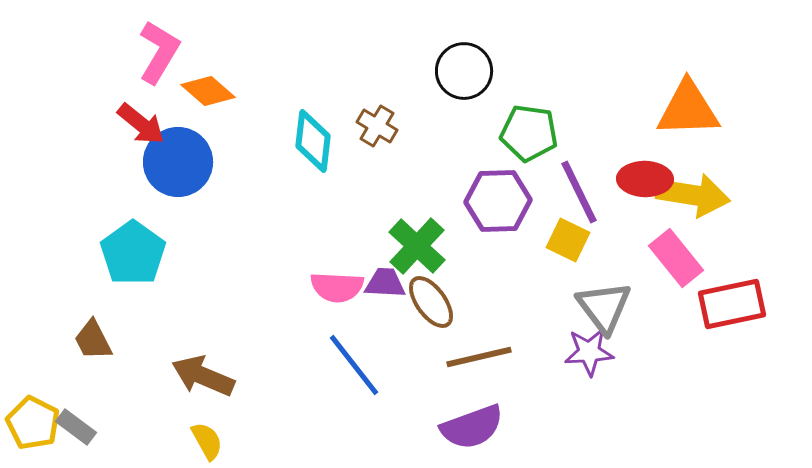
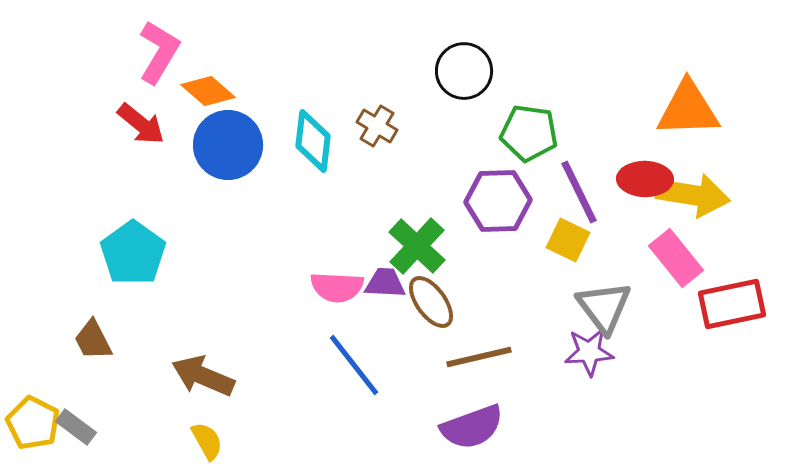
blue circle: moved 50 px right, 17 px up
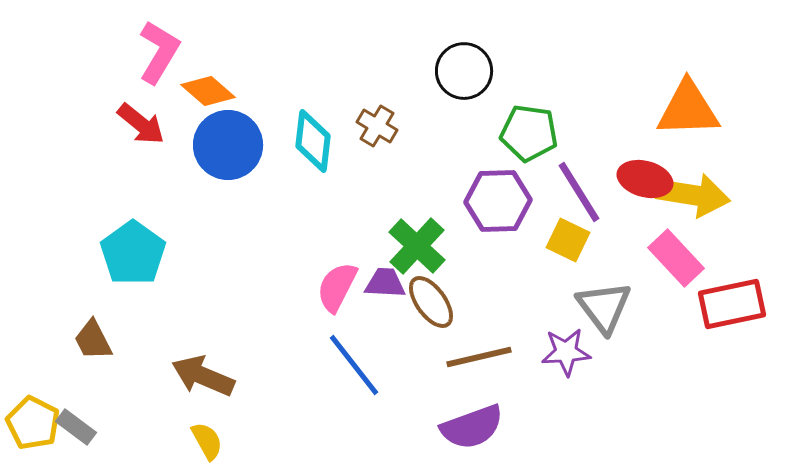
red ellipse: rotated 14 degrees clockwise
purple line: rotated 6 degrees counterclockwise
pink rectangle: rotated 4 degrees counterclockwise
pink semicircle: rotated 114 degrees clockwise
purple star: moved 23 px left
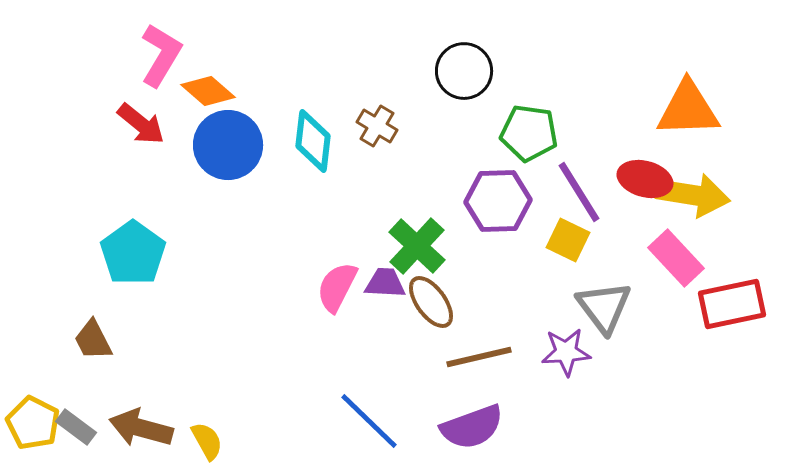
pink L-shape: moved 2 px right, 3 px down
blue line: moved 15 px right, 56 px down; rotated 8 degrees counterclockwise
brown arrow: moved 62 px left, 52 px down; rotated 8 degrees counterclockwise
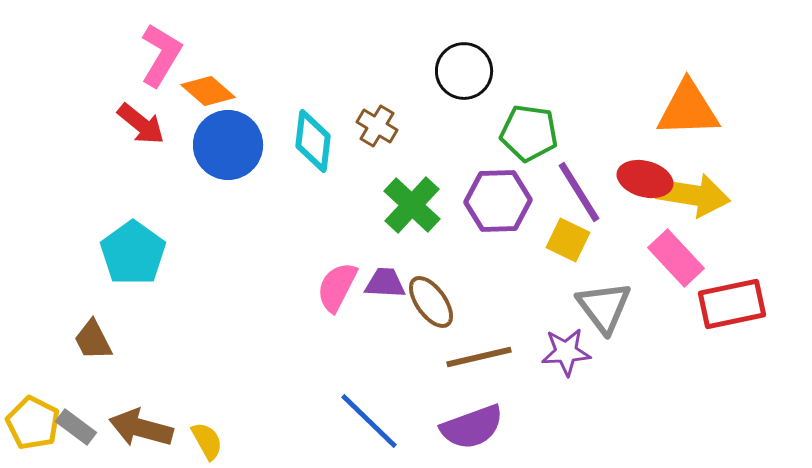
green cross: moved 5 px left, 41 px up
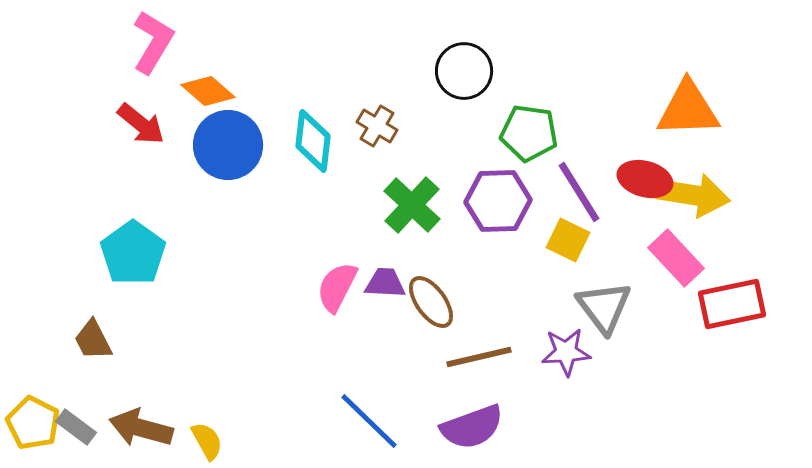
pink L-shape: moved 8 px left, 13 px up
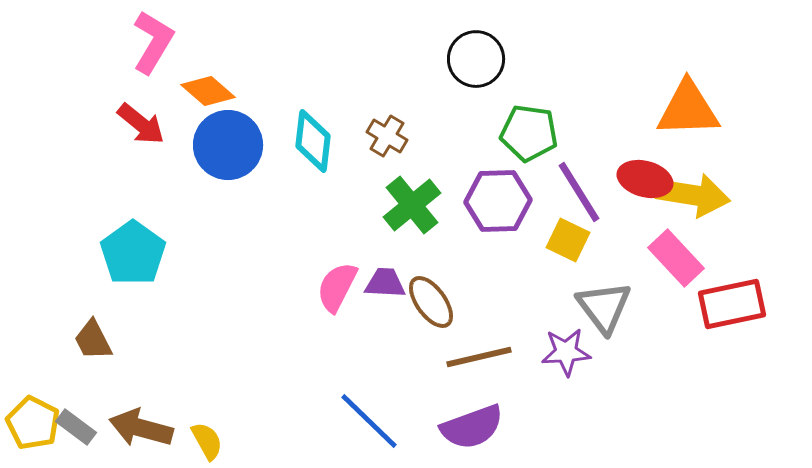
black circle: moved 12 px right, 12 px up
brown cross: moved 10 px right, 10 px down
green cross: rotated 8 degrees clockwise
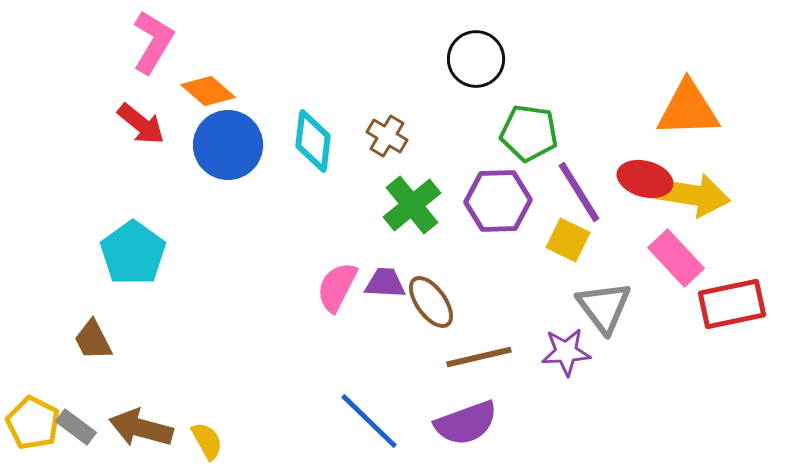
purple semicircle: moved 6 px left, 4 px up
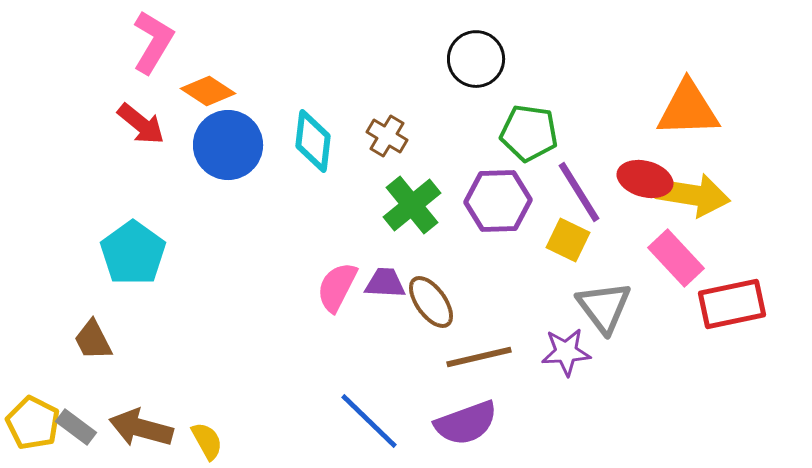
orange diamond: rotated 8 degrees counterclockwise
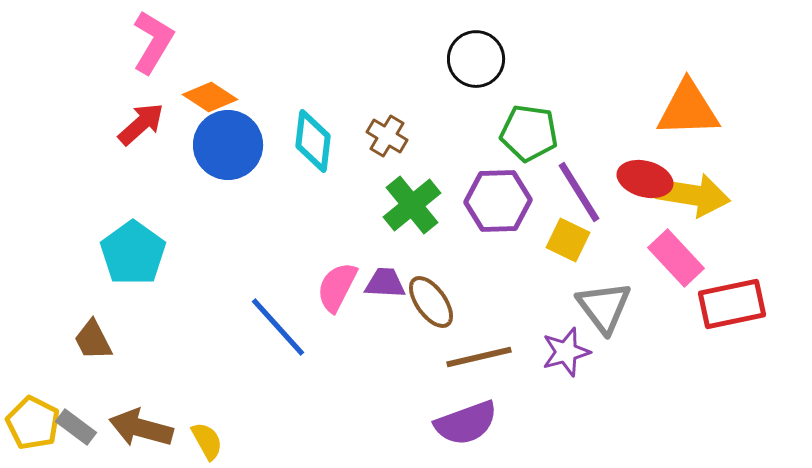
orange diamond: moved 2 px right, 6 px down
red arrow: rotated 81 degrees counterclockwise
purple star: rotated 12 degrees counterclockwise
blue line: moved 91 px left, 94 px up; rotated 4 degrees clockwise
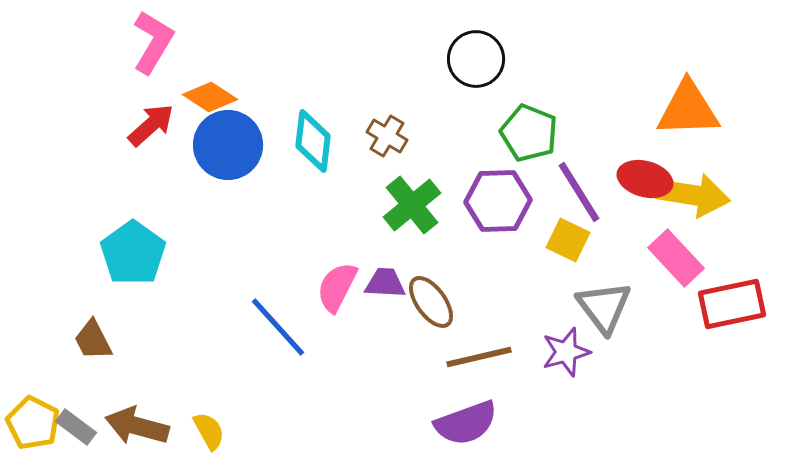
red arrow: moved 10 px right, 1 px down
green pentagon: rotated 14 degrees clockwise
brown arrow: moved 4 px left, 2 px up
yellow semicircle: moved 2 px right, 10 px up
